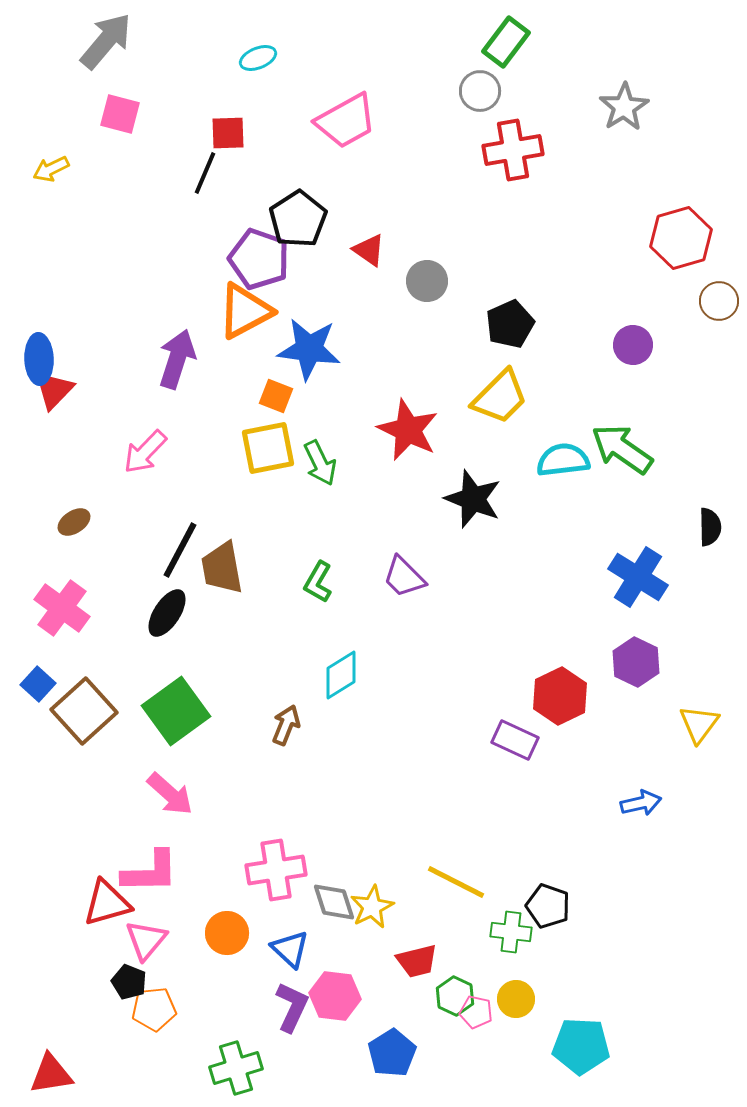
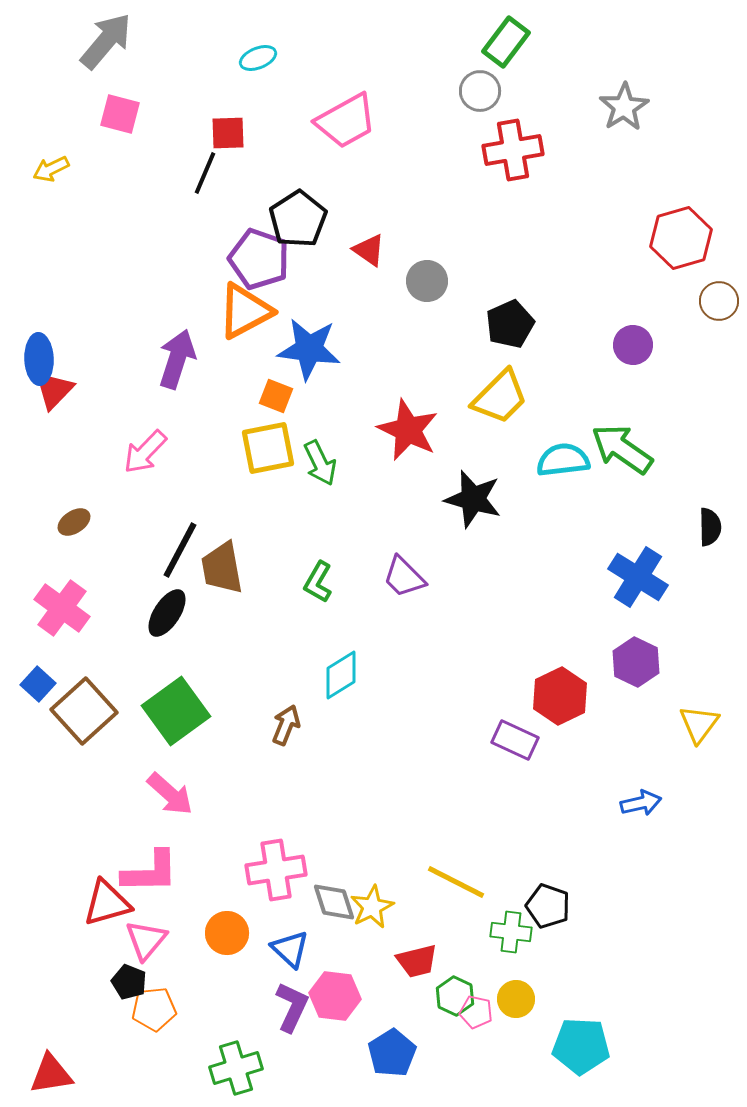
black star at (473, 499): rotated 6 degrees counterclockwise
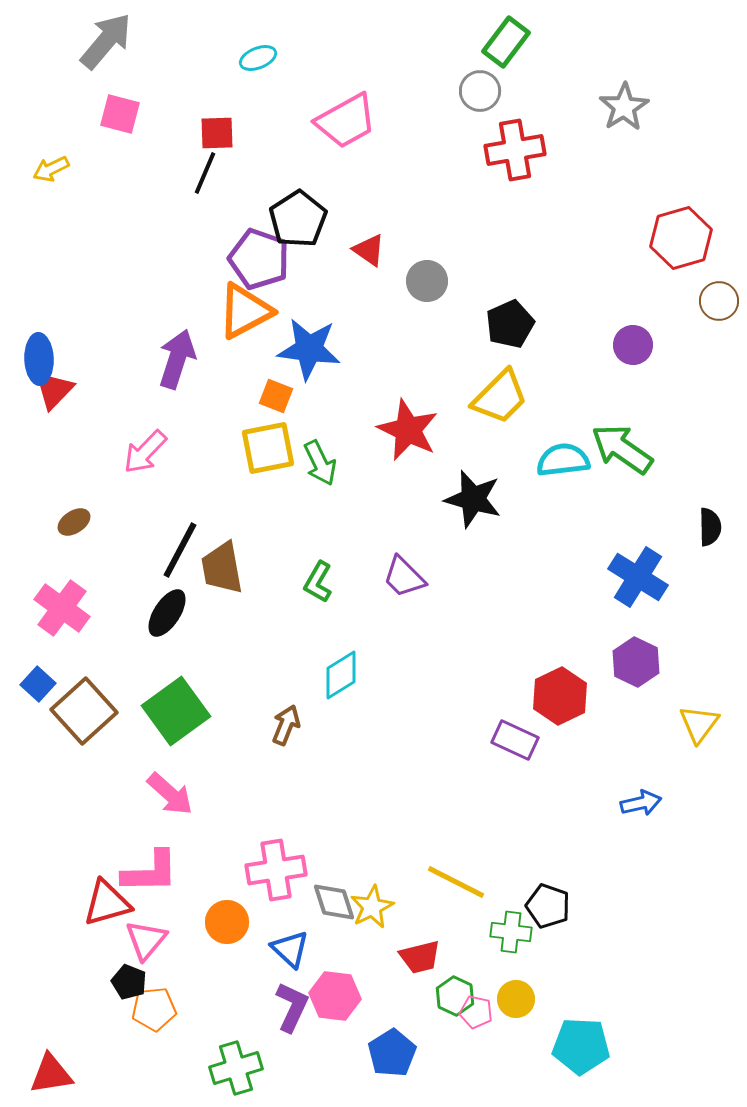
red square at (228, 133): moved 11 px left
red cross at (513, 150): moved 2 px right
orange circle at (227, 933): moved 11 px up
red trapezoid at (417, 961): moved 3 px right, 4 px up
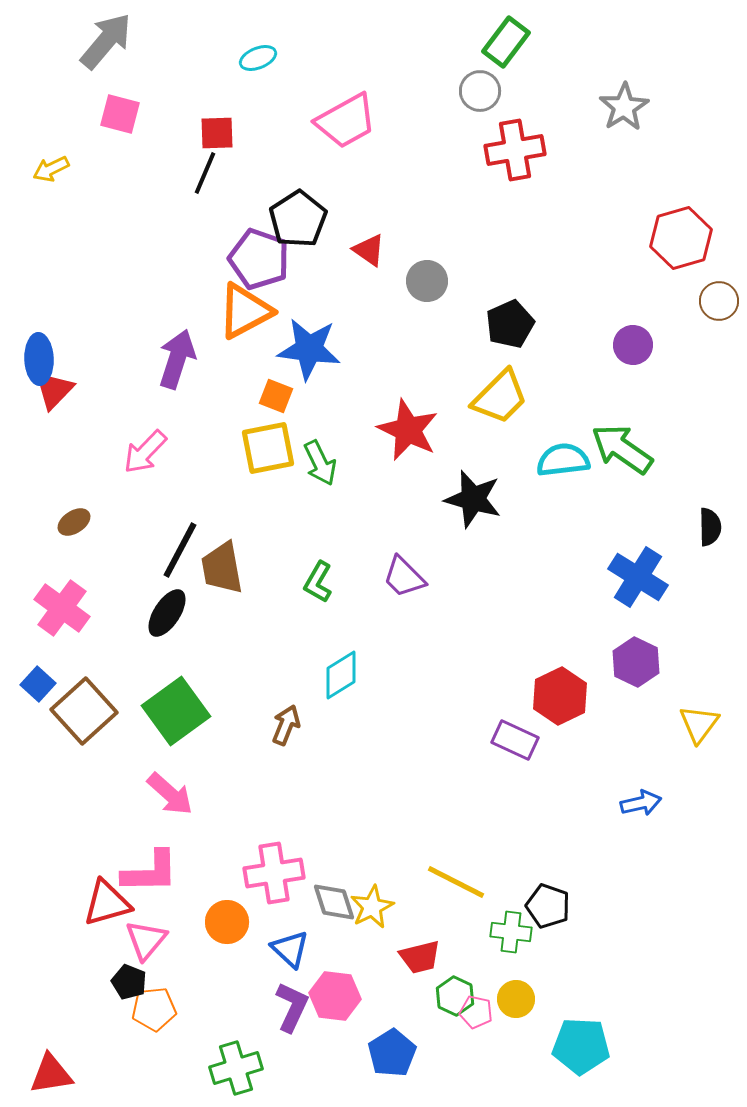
pink cross at (276, 870): moved 2 px left, 3 px down
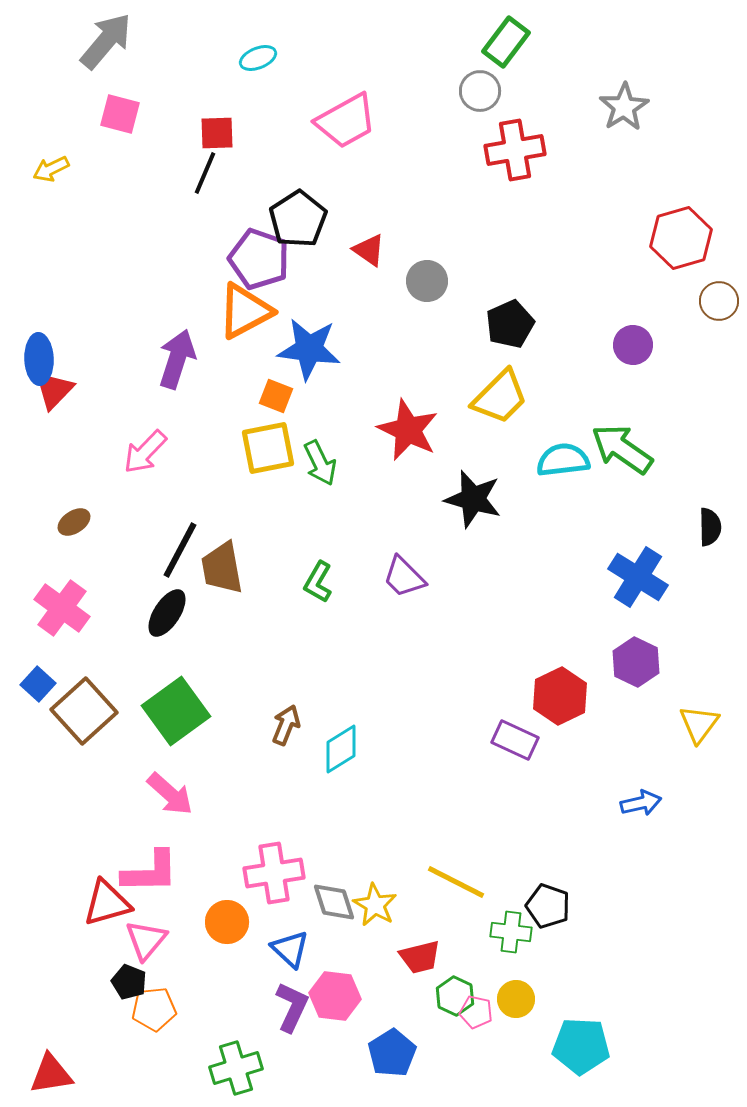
cyan diamond at (341, 675): moved 74 px down
yellow star at (372, 907): moved 3 px right, 2 px up; rotated 15 degrees counterclockwise
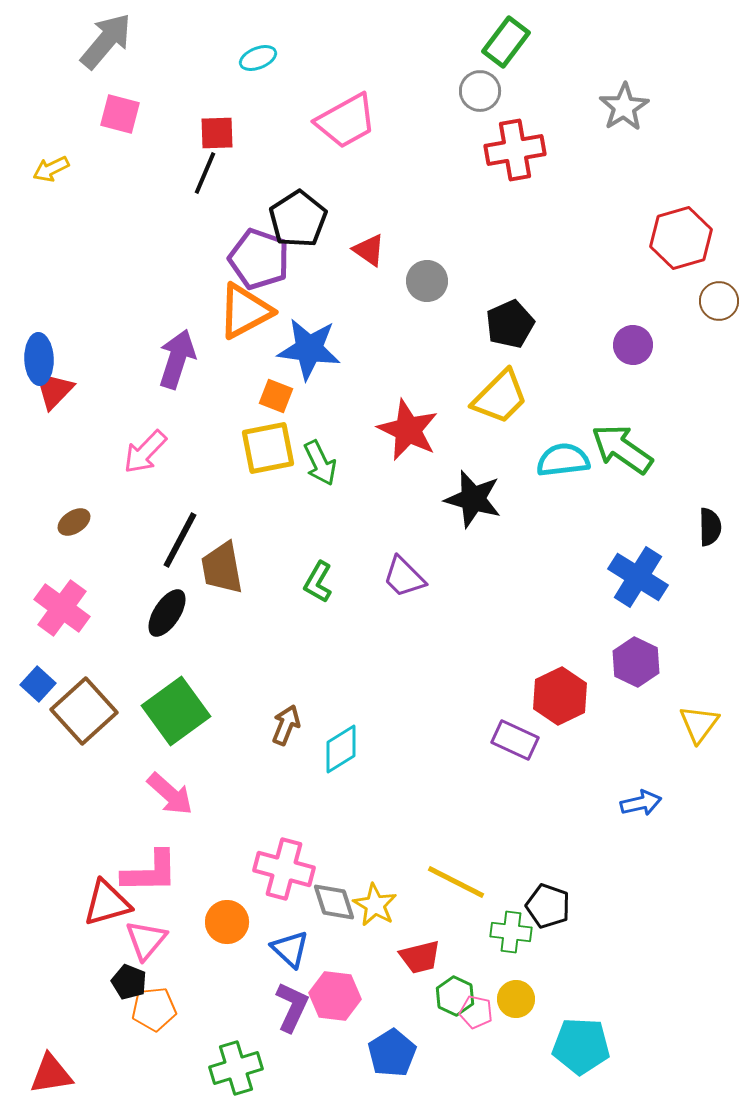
black line at (180, 550): moved 10 px up
pink cross at (274, 873): moved 10 px right, 4 px up; rotated 24 degrees clockwise
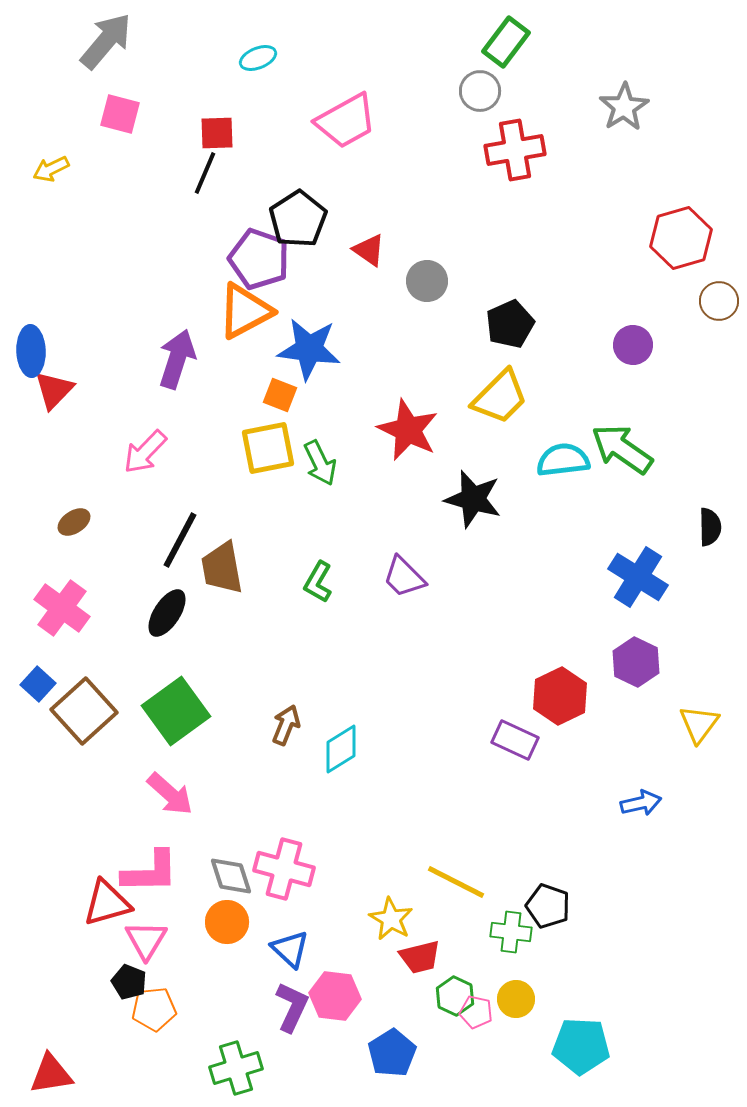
blue ellipse at (39, 359): moved 8 px left, 8 px up
orange square at (276, 396): moved 4 px right, 1 px up
gray diamond at (334, 902): moved 103 px left, 26 px up
yellow star at (375, 905): moved 16 px right, 14 px down
pink triangle at (146, 940): rotated 9 degrees counterclockwise
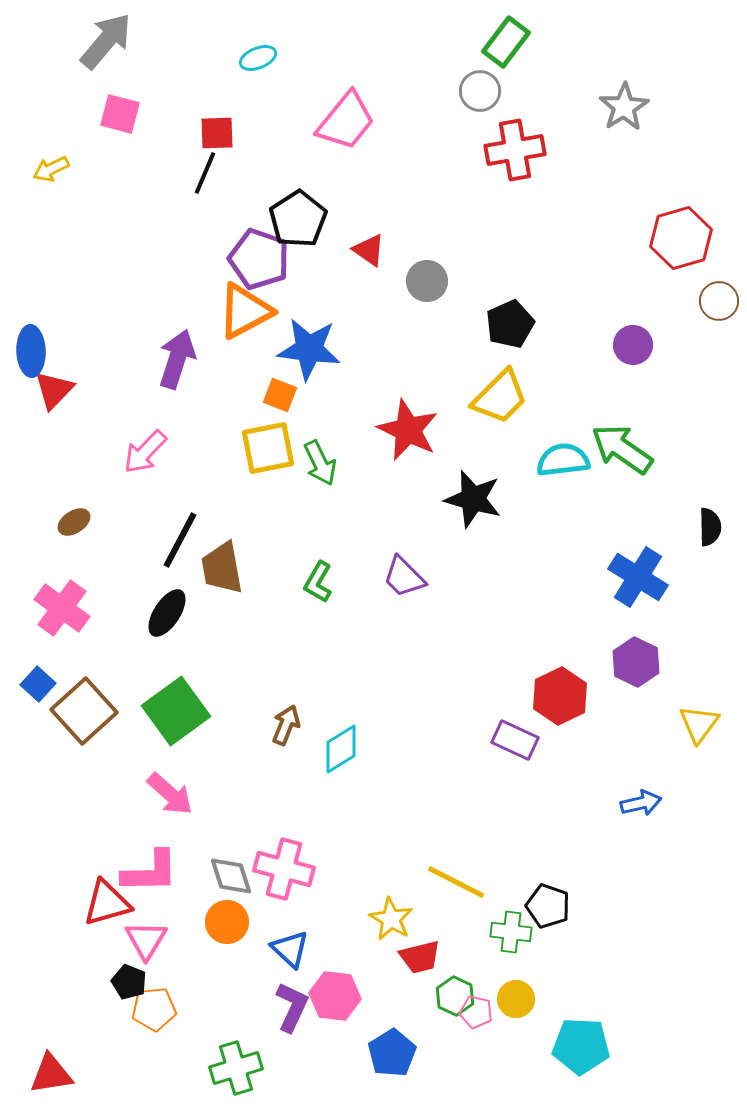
pink trapezoid at (346, 121): rotated 22 degrees counterclockwise
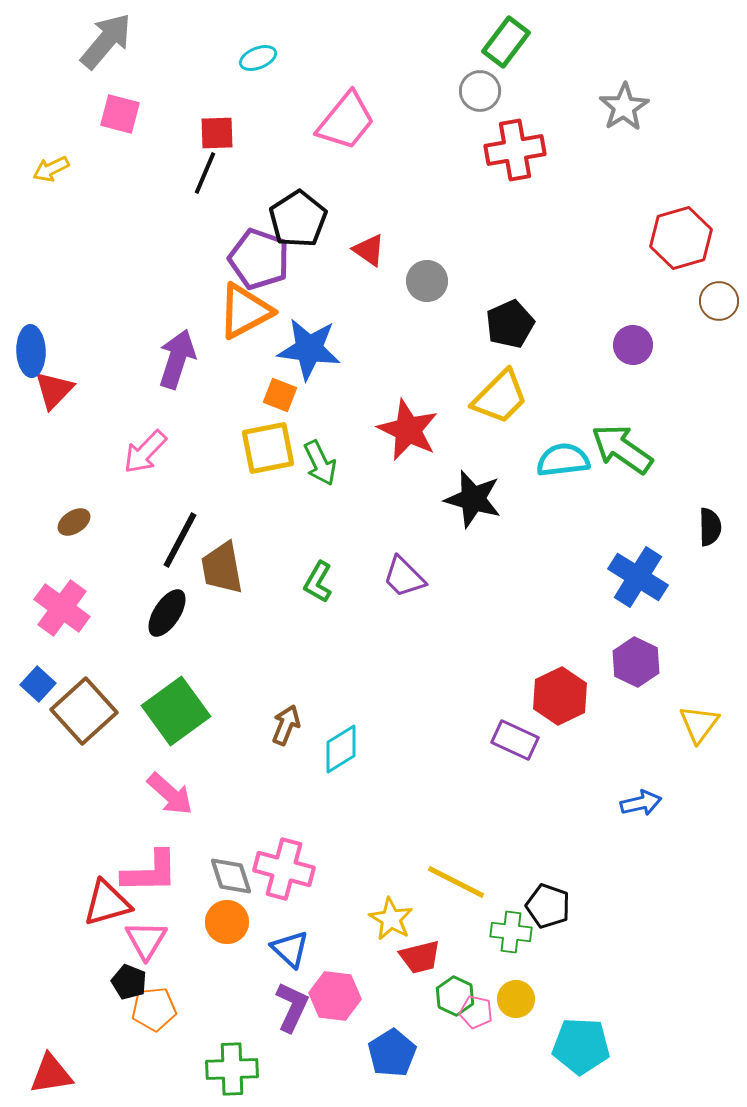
green cross at (236, 1068): moved 4 px left, 1 px down; rotated 15 degrees clockwise
